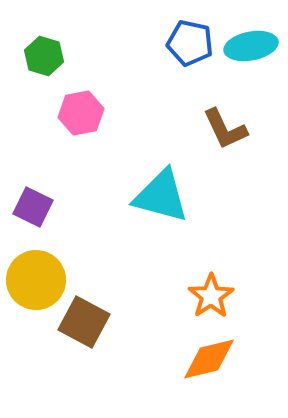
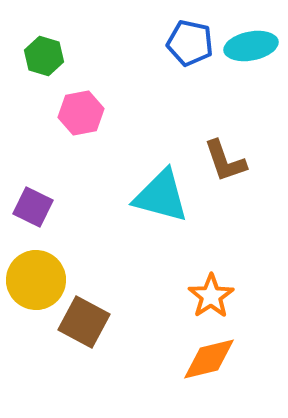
brown L-shape: moved 32 px down; rotated 6 degrees clockwise
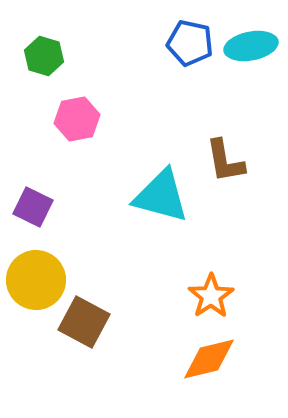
pink hexagon: moved 4 px left, 6 px down
brown L-shape: rotated 9 degrees clockwise
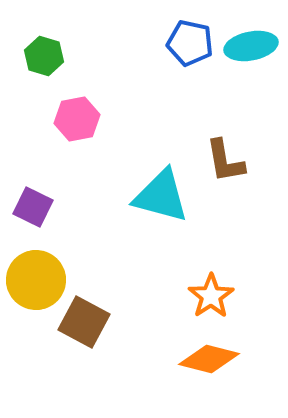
orange diamond: rotated 28 degrees clockwise
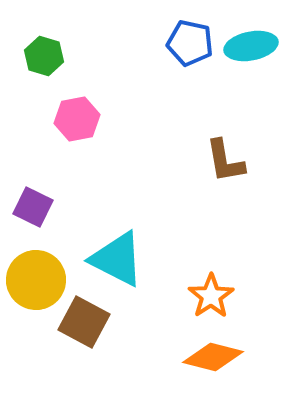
cyan triangle: moved 44 px left, 63 px down; rotated 12 degrees clockwise
orange diamond: moved 4 px right, 2 px up
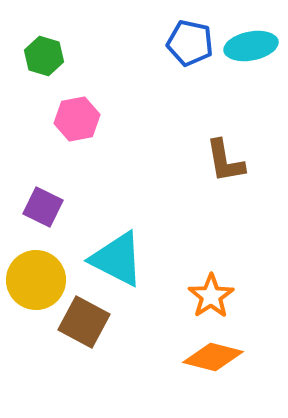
purple square: moved 10 px right
